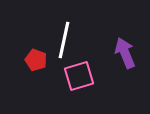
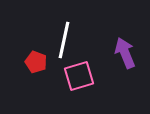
red pentagon: moved 2 px down
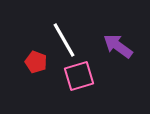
white line: rotated 42 degrees counterclockwise
purple arrow: moved 7 px left, 7 px up; rotated 32 degrees counterclockwise
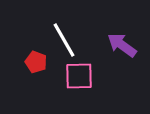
purple arrow: moved 4 px right, 1 px up
pink square: rotated 16 degrees clockwise
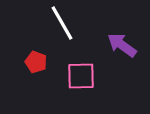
white line: moved 2 px left, 17 px up
pink square: moved 2 px right
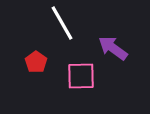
purple arrow: moved 9 px left, 3 px down
red pentagon: rotated 15 degrees clockwise
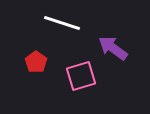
white line: rotated 42 degrees counterclockwise
pink square: rotated 16 degrees counterclockwise
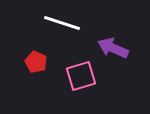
purple arrow: rotated 12 degrees counterclockwise
red pentagon: rotated 10 degrees counterclockwise
